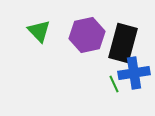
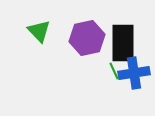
purple hexagon: moved 3 px down
black rectangle: rotated 15 degrees counterclockwise
green line: moved 13 px up
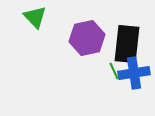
green triangle: moved 4 px left, 14 px up
black rectangle: moved 4 px right, 1 px down; rotated 6 degrees clockwise
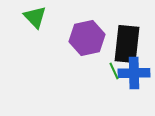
blue cross: rotated 8 degrees clockwise
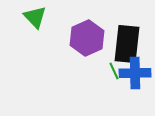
purple hexagon: rotated 12 degrees counterclockwise
blue cross: moved 1 px right
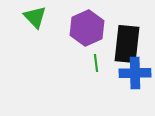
purple hexagon: moved 10 px up
green line: moved 18 px left, 8 px up; rotated 18 degrees clockwise
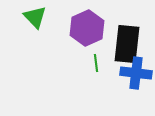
blue cross: moved 1 px right; rotated 8 degrees clockwise
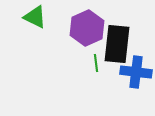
green triangle: rotated 20 degrees counterclockwise
black rectangle: moved 10 px left
blue cross: moved 1 px up
